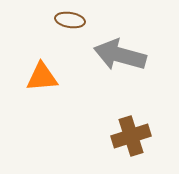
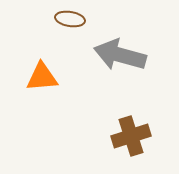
brown ellipse: moved 1 px up
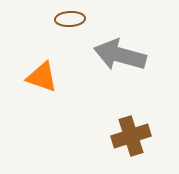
brown ellipse: rotated 12 degrees counterclockwise
orange triangle: rotated 24 degrees clockwise
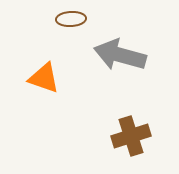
brown ellipse: moved 1 px right
orange triangle: moved 2 px right, 1 px down
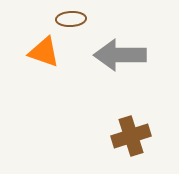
gray arrow: rotated 15 degrees counterclockwise
orange triangle: moved 26 px up
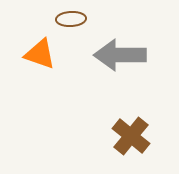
orange triangle: moved 4 px left, 2 px down
brown cross: rotated 33 degrees counterclockwise
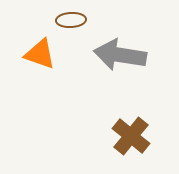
brown ellipse: moved 1 px down
gray arrow: rotated 9 degrees clockwise
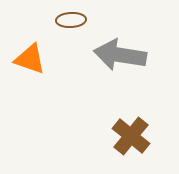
orange triangle: moved 10 px left, 5 px down
